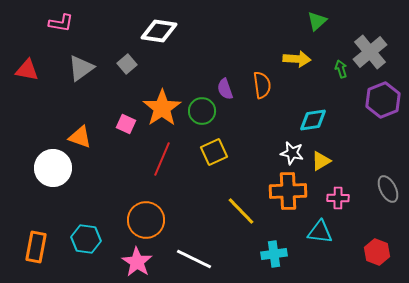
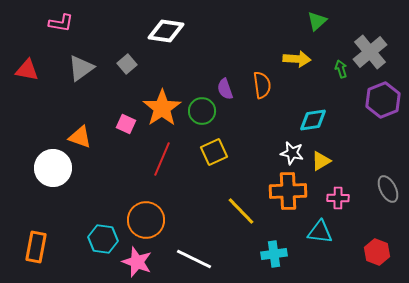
white diamond: moved 7 px right
cyan hexagon: moved 17 px right
pink star: rotated 12 degrees counterclockwise
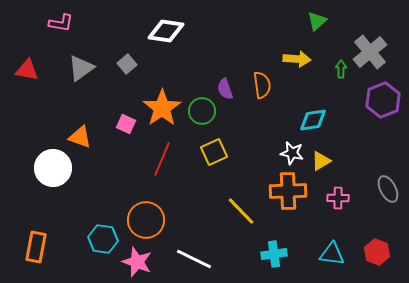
green arrow: rotated 18 degrees clockwise
cyan triangle: moved 12 px right, 22 px down
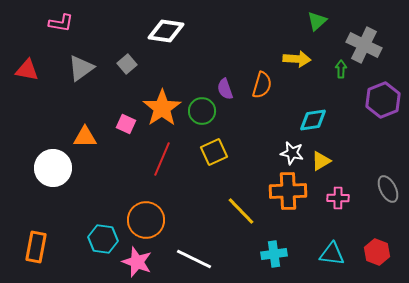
gray cross: moved 6 px left, 7 px up; rotated 24 degrees counterclockwise
orange semicircle: rotated 24 degrees clockwise
orange triangle: moved 5 px right; rotated 20 degrees counterclockwise
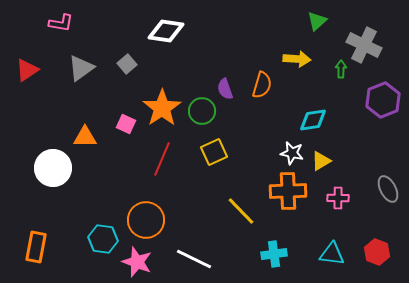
red triangle: rotated 45 degrees counterclockwise
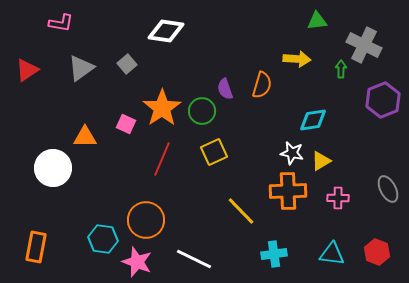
green triangle: rotated 35 degrees clockwise
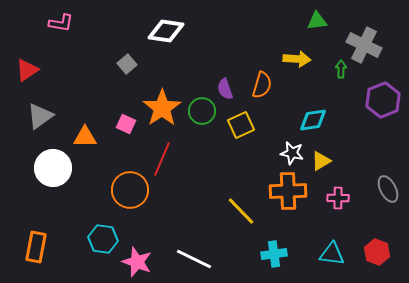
gray triangle: moved 41 px left, 48 px down
yellow square: moved 27 px right, 27 px up
orange circle: moved 16 px left, 30 px up
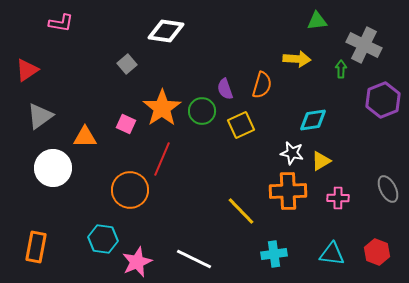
pink star: rotated 28 degrees clockwise
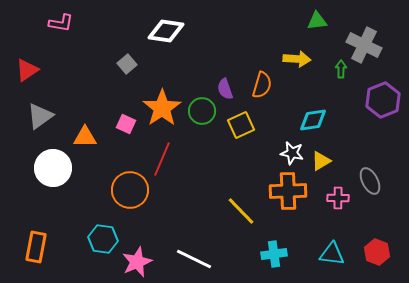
gray ellipse: moved 18 px left, 8 px up
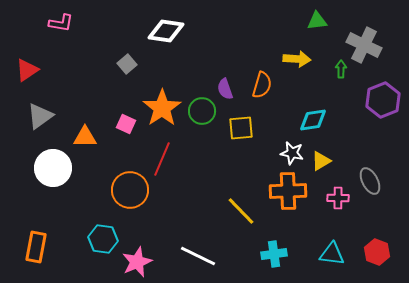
yellow square: moved 3 px down; rotated 20 degrees clockwise
white line: moved 4 px right, 3 px up
